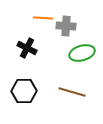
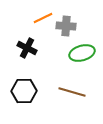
orange line: rotated 30 degrees counterclockwise
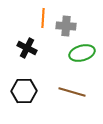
orange line: rotated 60 degrees counterclockwise
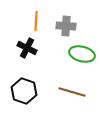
orange line: moved 7 px left, 3 px down
green ellipse: moved 1 px down; rotated 30 degrees clockwise
black hexagon: rotated 20 degrees clockwise
